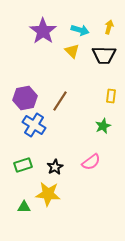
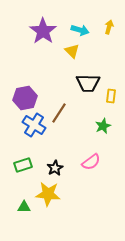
black trapezoid: moved 16 px left, 28 px down
brown line: moved 1 px left, 12 px down
black star: moved 1 px down
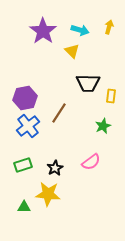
blue cross: moved 6 px left, 1 px down; rotated 20 degrees clockwise
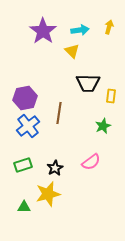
cyan arrow: rotated 24 degrees counterclockwise
brown line: rotated 25 degrees counterclockwise
yellow star: rotated 20 degrees counterclockwise
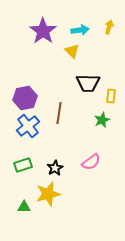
green star: moved 1 px left, 6 px up
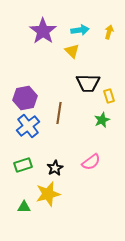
yellow arrow: moved 5 px down
yellow rectangle: moved 2 px left; rotated 24 degrees counterclockwise
